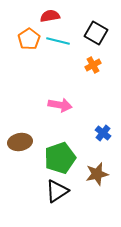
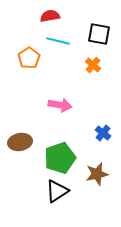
black square: moved 3 px right, 1 px down; rotated 20 degrees counterclockwise
orange pentagon: moved 19 px down
orange cross: rotated 21 degrees counterclockwise
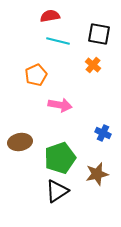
orange pentagon: moved 7 px right, 17 px down; rotated 10 degrees clockwise
blue cross: rotated 14 degrees counterclockwise
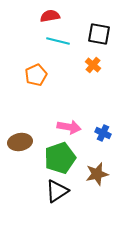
pink arrow: moved 9 px right, 22 px down
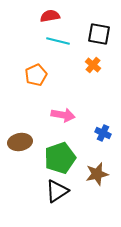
pink arrow: moved 6 px left, 12 px up
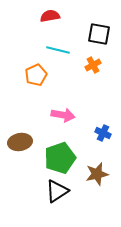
cyan line: moved 9 px down
orange cross: rotated 21 degrees clockwise
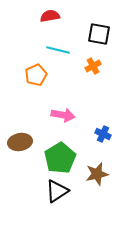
orange cross: moved 1 px down
blue cross: moved 1 px down
green pentagon: rotated 12 degrees counterclockwise
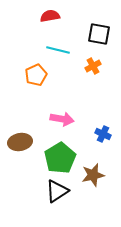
pink arrow: moved 1 px left, 4 px down
brown star: moved 4 px left, 1 px down
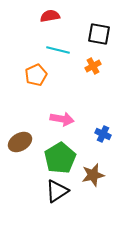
brown ellipse: rotated 20 degrees counterclockwise
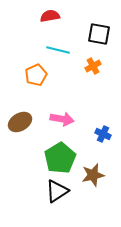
brown ellipse: moved 20 px up
